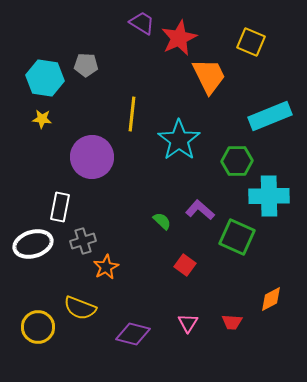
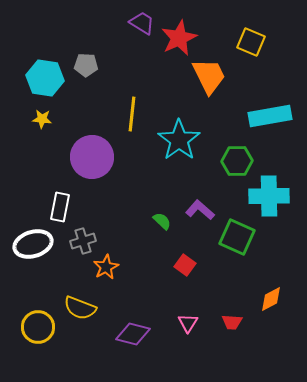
cyan rectangle: rotated 12 degrees clockwise
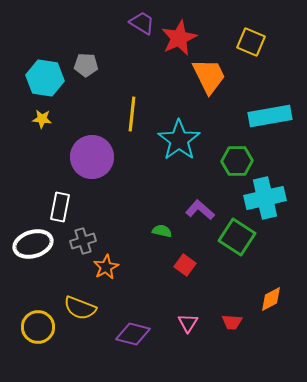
cyan cross: moved 4 px left, 2 px down; rotated 12 degrees counterclockwise
green semicircle: moved 10 px down; rotated 30 degrees counterclockwise
green square: rotated 9 degrees clockwise
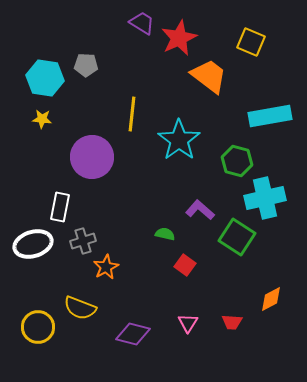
orange trapezoid: rotated 27 degrees counterclockwise
green hexagon: rotated 16 degrees clockwise
green semicircle: moved 3 px right, 3 px down
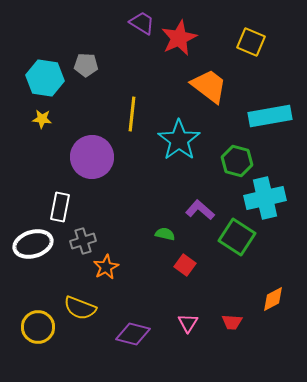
orange trapezoid: moved 10 px down
orange diamond: moved 2 px right
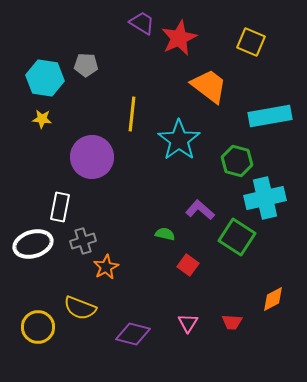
red square: moved 3 px right
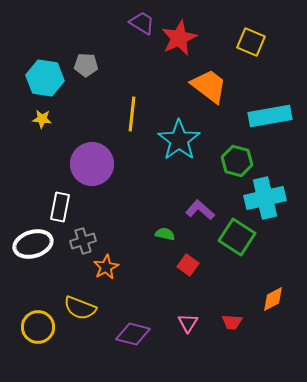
purple circle: moved 7 px down
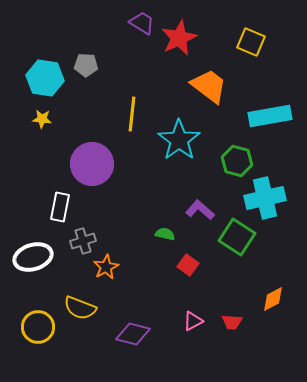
white ellipse: moved 13 px down
pink triangle: moved 5 px right, 2 px up; rotated 30 degrees clockwise
